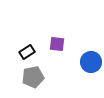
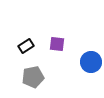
black rectangle: moved 1 px left, 6 px up
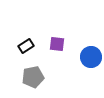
blue circle: moved 5 px up
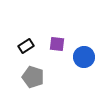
blue circle: moved 7 px left
gray pentagon: rotated 30 degrees clockwise
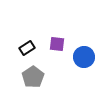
black rectangle: moved 1 px right, 2 px down
gray pentagon: rotated 20 degrees clockwise
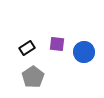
blue circle: moved 5 px up
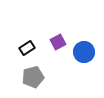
purple square: moved 1 px right, 2 px up; rotated 35 degrees counterclockwise
gray pentagon: rotated 20 degrees clockwise
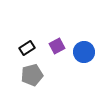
purple square: moved 1 px left, 4 px down
gray pentagon: moved 1 px left, 2 px up
